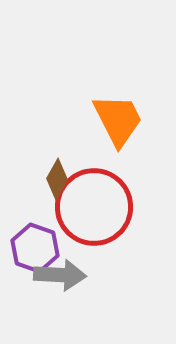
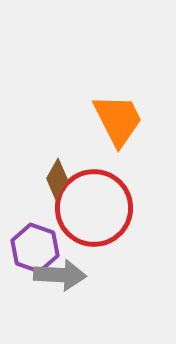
red circle: moved 1 px down
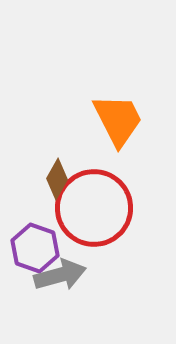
gray arrow: rotated 18 degrees counterclockwise
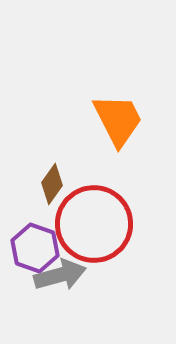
brown diamond: moved 5 px left, 5 px down; rotated 6 degrees clockwise
red circle: moved 16 px down
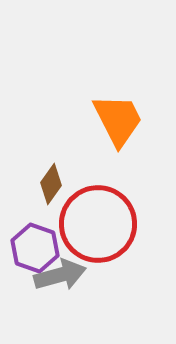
brown diamond: moved 1 px left
red circle: moved 4 px right
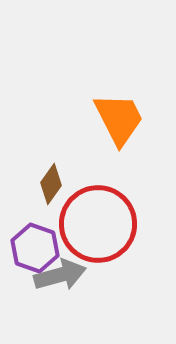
orange trapezoid: moved 1 px right, 1 px up
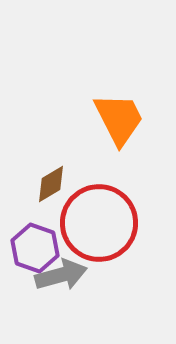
brown diamond: rotated 24 degrees clockwise
red circle: moved 1 px right, 1 px up
gray arrow: moved 1 px right
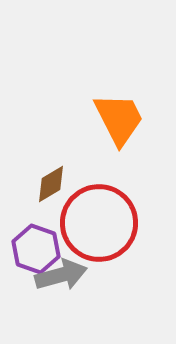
purple hexagon: moved 1 px right, 1 px down
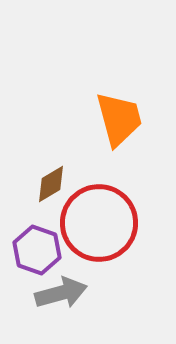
orange trapezoid: rotated 12 degrees clockwise
purple hexagon: moved 1 px right, 1 px down
gray arrow: moved 18 px down
